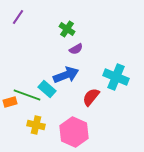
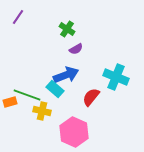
cyan rectangle: moved 8 px right
yellow cross: moved 6 px right, 14 px up
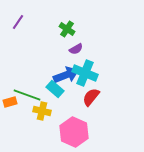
purple line: moved 5 px down
cyan cross: moved 31 px left, 4 px up
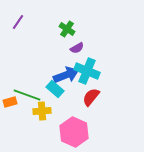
purple semicircle: moved 1 px right, 1 px up
cyan cross: moved 2 px right, 2 px up
yellow cross: rotated 18 degrees counterclockwise
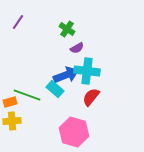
cyan cross: rotated 15 degrees counterclockwise
yellow cross: moved 30 px left, 10 px down
pink hexagon: rotated 8 degrees counterclockwise
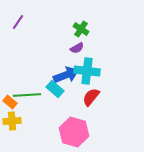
green cross: moved 14 px right
green line: rotated 24 degrees counterclockwise
orange rectangle: rotated 56 degrees clockwise
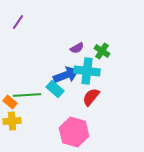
green cross: moved 21 px right, 22 px down
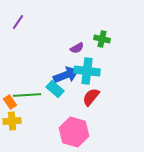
green cross: moved 12 px up; rotated 21 degrees counterclockwise
orange rectangle: rotated 16 degrees clockwise
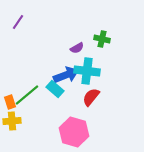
green line: rotated 36 degrees counterclockwise
orange rectangle: rotated 16 degrees clockwise
